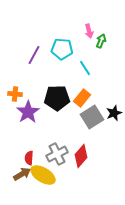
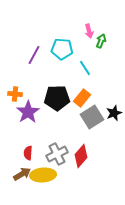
red semicircle: moved 1 px left, 5 px up
yellow ellipse: rotated 35 degrees counterclockwise
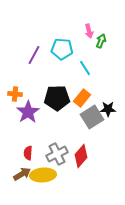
black star: moved 6 px left, 4 px up; rotated 21 degrees clockwise
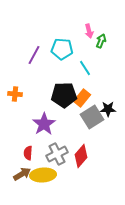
black pentagon: moved 7 px right, 3 px up
purple star: moved 16 px right, 12 px down
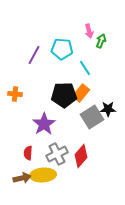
orange rectangle: moved 1 px left, 5 px up
brown arrow: moved 4 px down; rotated 18 degrees clockwise
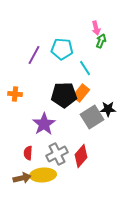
pink arrow: moved 7 px right, 3 px up
